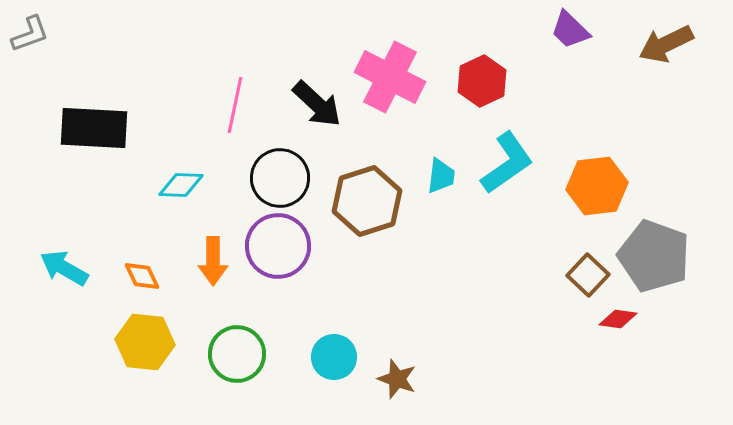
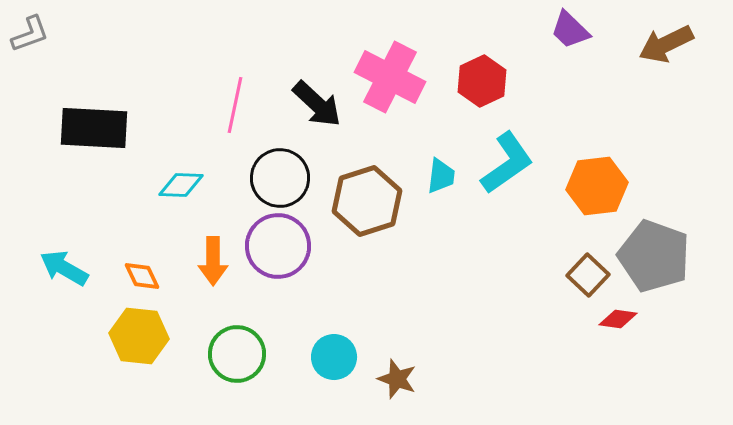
yellow hexagon: moved 6 px left, 6 px up
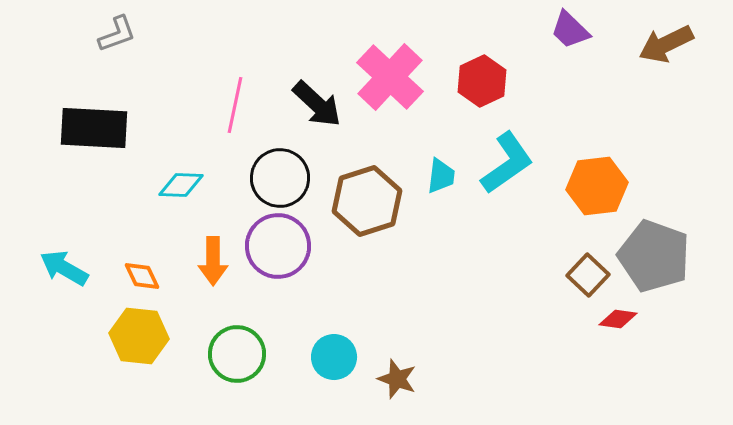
gray L-shape: moved 87 px right
pink cross: rotated 16 degrees clockwise
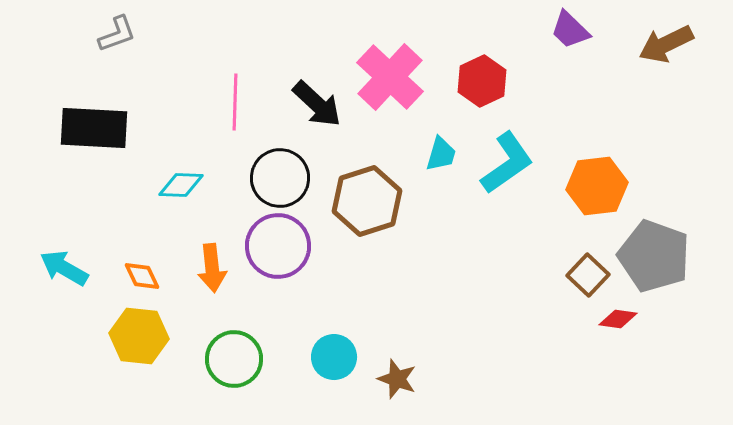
pink line: moved 3 px up; rotated 10 degrees counterclockwise
cyan trapezoid: moved 22 px up; rotated 9 degrees clockwise
orange arrow: moved 1 px left, 7 px down; rotated 6 degrees counterclockwise
green circle: moved 3 px left, 5 px down
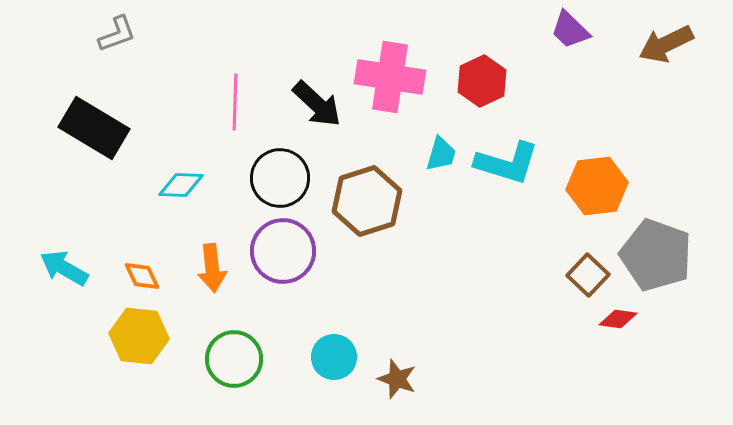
pink cross: rotated 34 degrees counterclockwise
black rectangle: rotated 28 degrees clockwise
cyan L-shape: rotated 52 degrees clockwise
purple circle: moved 5 px right, 5 px down
gray pentagon: moved 2 px right, 1 px up
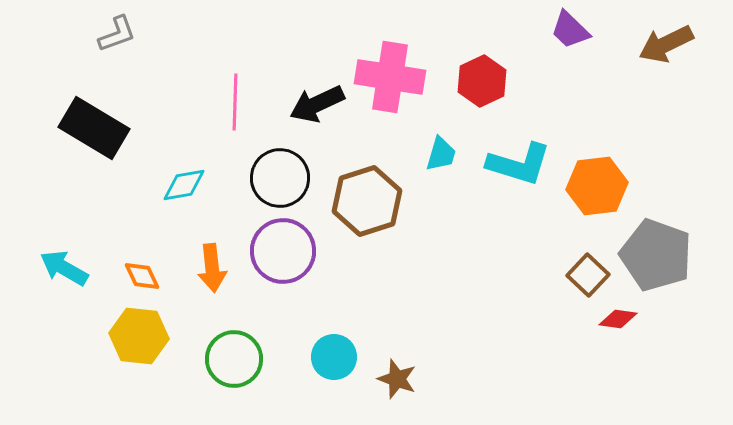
black arrow: rotated 112 degrees clockwise
cyan L-shape: moved 12 px right, 1 px down
cyan diamond: moved 3 px right; rotated 12 degrees counterclockwise
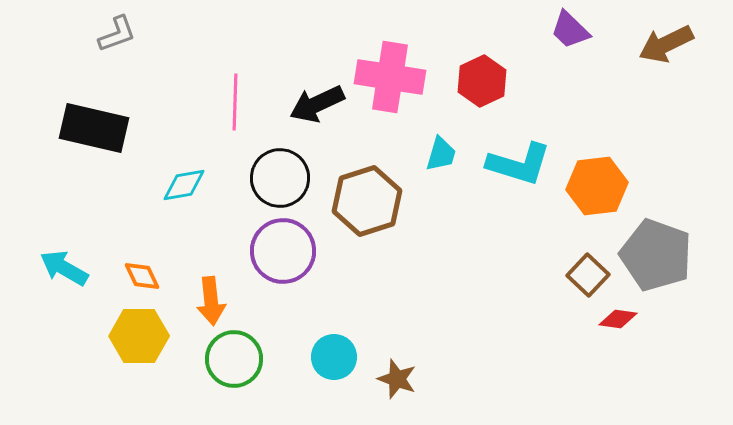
black rectangle: rotated 18 degrees counterclockwise
orange arrow: moved 1 px left, 33 px down
yellow hexagon: rotated 6 degrees counterclockwise
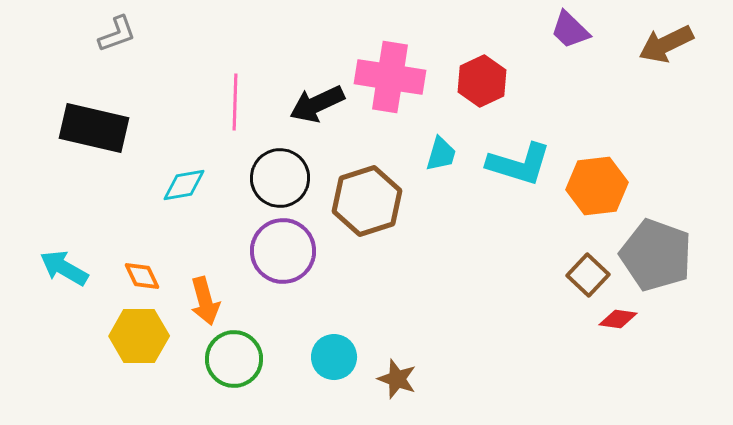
orange arrow: moved 6 px left; rotated 9 degrees counterclockwise
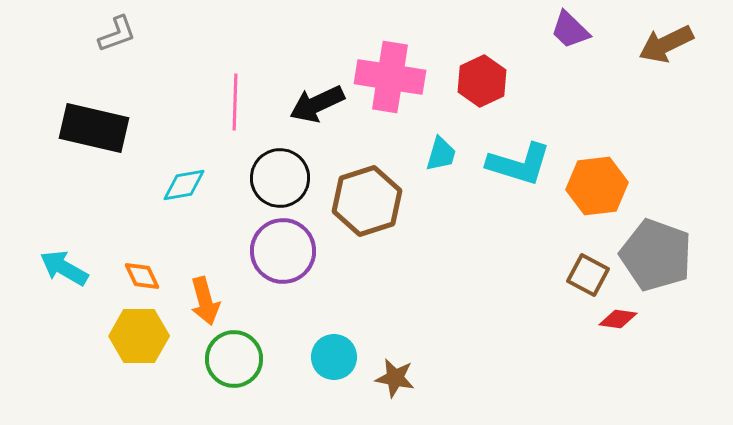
brown square: rotated 15 degrees counterclockwise
brown star: moved 2 px left, 1 px up; rotated 9 degrees counterclockwise
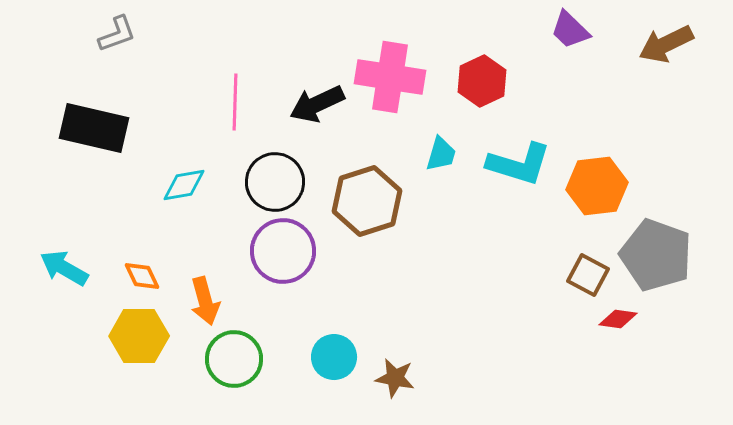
black circle: moved 5 px left, 4 px down
